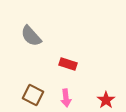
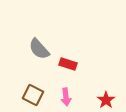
gray semicircle: moved 8 px right, 13 px down
pink arrow: moved 1 px up
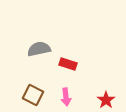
gray semicircle: rotated 120 degrees clockwise
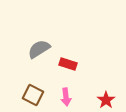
gray semicircle: rotated 20 degrees counterclockwise
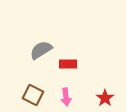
gray semicircle: moved 2 px right, 1 px down
red rectangle: rotated 18 degrees counterclockwise
red star: moved 1 px left, 2 px up
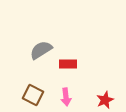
red star: moved 2 px down; rotated 12 degrees clockwise
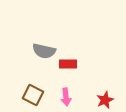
gray semicircle: moved 3 px right, 1 px down; rotated 135 degrees counterclockwise
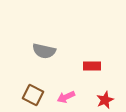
red rectangle: moved 24 px right, 2 px down
pink arrow: rotated 72 degrees clockwise
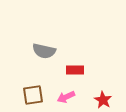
red rectangle: moved 17 px left, 4 px down
brown square: rotated 35 degrees counterclockwise
red star: moved 2 px left; rotated 18 degrees counterclockwise
